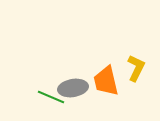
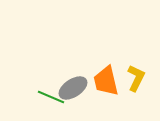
yellow L-shape: moved 10 px down
gray ellipse: rotated 24 degrees counterclockwise
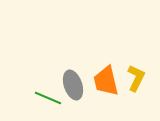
gray ellipse: moved 3 px up; rotated 76 degrees counterclockwise
green line: moved 3 px left, 1 px down
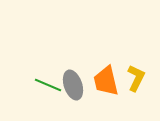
green line: moved 13 px up
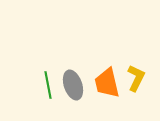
orange trapezoid: moved 1 px right, 2 px down
green line: rotated 56 degrees clockwise
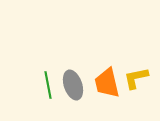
yellow L-shape: rotated 128 degrees counterclockwise
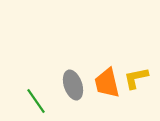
green line: moved 12 px left, 16 px down; rotated 24 degrees counterclockwise
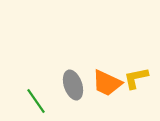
orange trapezoid: rotated 52 degrees counterclockwise
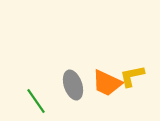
yellow L-shape: moved 4 px left, 2 px up
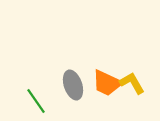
yellow L-shape: moved 7 px down; rotated 72 degrees clockwise
